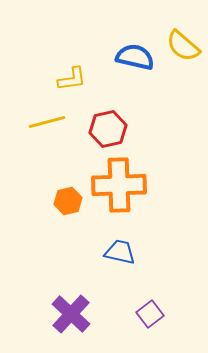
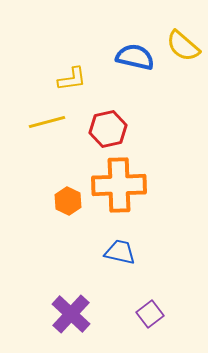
orange hexagon: rotated 20 degrees counterclockwise
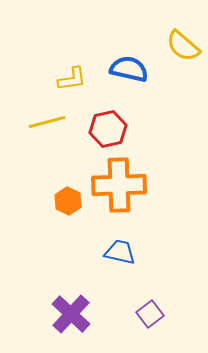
blue semicircle: moved 6 px left, 12 px down
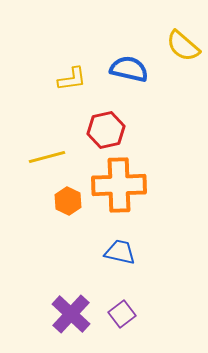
yellow line: moved 35 px down
red hexagon: moved 2 px left, 1 px down
purple square: moved 28 px left
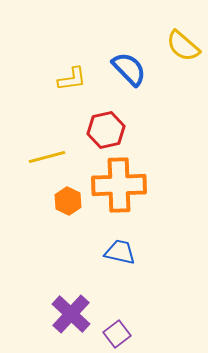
blue semicircle: rotated 33 degrees clockwise
purple square: moved 5 px left, 20 px down
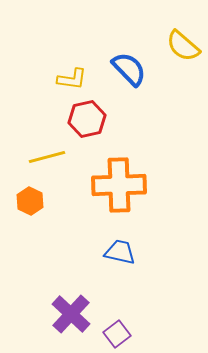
yellow L-shape: rotated 16 degrees clockwise
red hexagon: moved 19 px left, 11 px up
orange hexagon: moved 38 px left
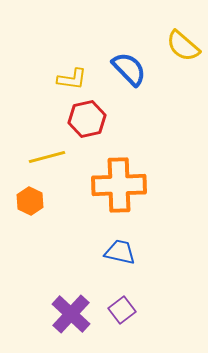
purple square: moved 5 px right, 24 px up
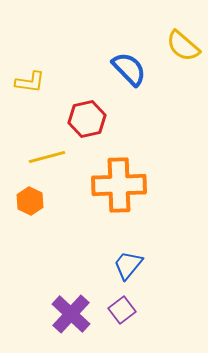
yellow L-shape: moved 42 px left, 3 px down
blue trapezoid: moved 8 px right, 13 px down; rotated 64 degrees counterclockwise
